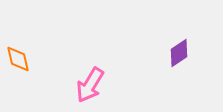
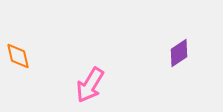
orange diamond: moved 3 px up
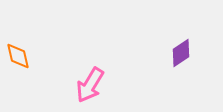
purple diamond: moved 2 px right
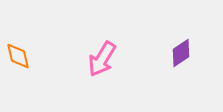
pink arrow: moved 12 px right, 26 px up
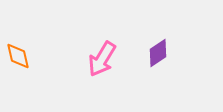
purple diamond: moved 23 px left
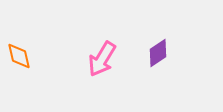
orange diamond: moved 1 px right
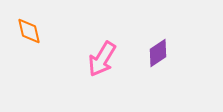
orange diamond: moved 10 px right, 25 px up
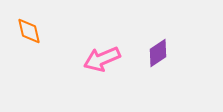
pink arrow: rotated 36 degrees clockwise
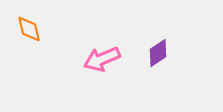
orange diamond: moved 2 px up
